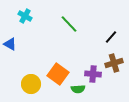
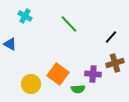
brown cross: moved 1 px right
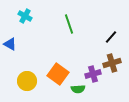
green line: rotated 24 degrees clockwise
brown cross: moved 3 px left
purple cross: rotated 21 degrees counterclockwise
yellow circle: moved 4 px left, 3 px up
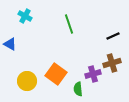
black line: moved 2 px right, 1 px up; rotated 24 degrees clockwise
orange square: moved 2 px left
green semicircle: rotated 88 degrees clockwise
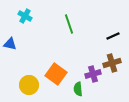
blue triangle: rotated 16 degrees counterclockwise
yellow circle: moved 2 px right, 4 px down
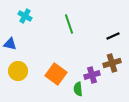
purple cross: moved 1 px left, 1 px down
yellow circle: moved 11 px left, 14 px up
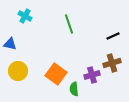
green semicircle: moved 4 px left
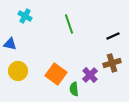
purple cross: moved 2 px left; rotated 28 degrees counterclockwise
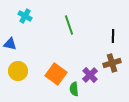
green line: moved 1 px down
black line: rotated 64 degrees counterclockwise
